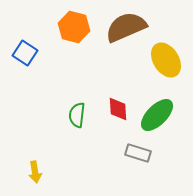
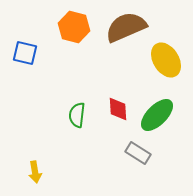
blue square: rotated 20 degrees counterclockwise
gray rectangle: rotated 15 degrees clockwise
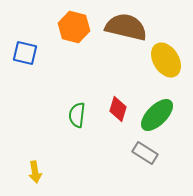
brown semicircle: rotated 36 degrees clockwise
red diamond: rotated 20 degrees clockwise
gray rectangle: moved 7 px right
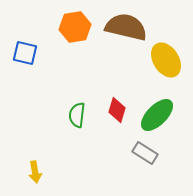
orange hexagon: moved 1 px right; rotated 24 degrees counterclockwise
red diamond: moved 1 px left, 1 px down
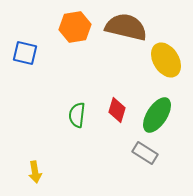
green ellipse: rotated 12 degrees counterclockwise
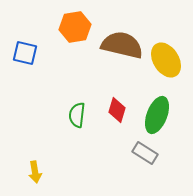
brown semicircle: moved 4 px left, 18 px down
green ellipse: rotated 12 degrees counterclockwise
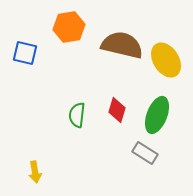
orange hexagon: moved 6 px left
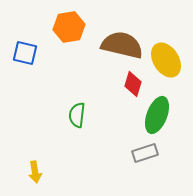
red diamond: moved 16 px right, 26 px up
gray rectangle: rotated 50 degrees counterclockwise
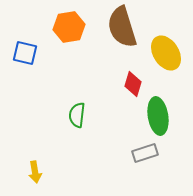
brown semicircle: moved 18 px up; rotated 120 degrees counterclockwise
yellow ellipse: moved 7 px up
green ellipse: moved 1 px right, 1 px down; rotated 30 degrees counterclockwise
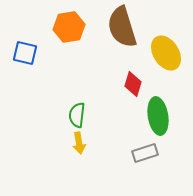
yellow arrow: moved 44 px right, 29 px up
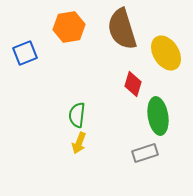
brown semicircle: moved 2 px down
blue square: rotated 35 degrees counterclockwise
yellow arrow: rotated 30 degrees clockwise
